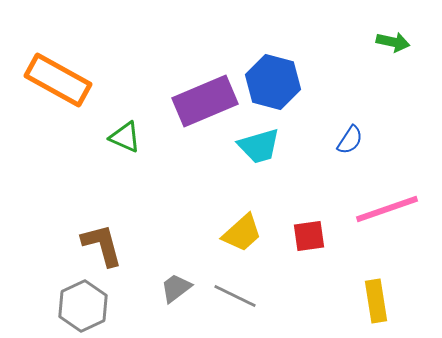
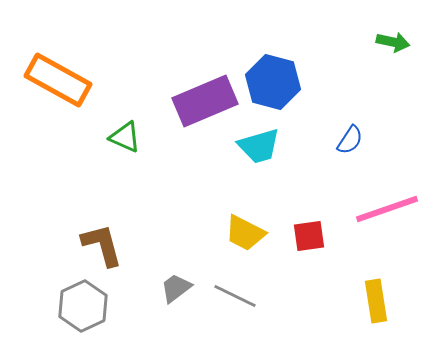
yellow trapezoid: moved 3 px right; rotated 69 degrees clockwise
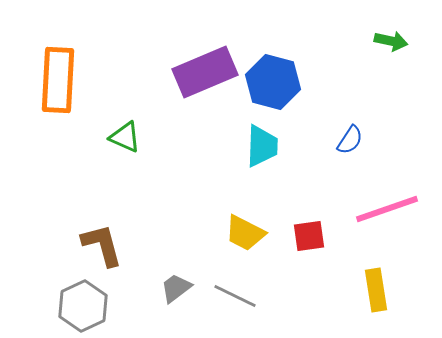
green arrow: moved 2 px left, 1 px up
orange rectangle: rotated 64 degrees clockwise
purple rectangle: moved 29 px up
cyan trapezoid: moved 3 px right; rotated 72 degrees counterclockwise
yellow rectangle: moved 11 px up
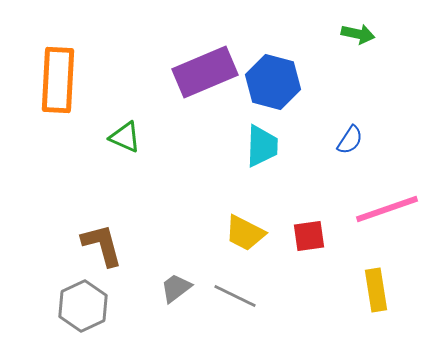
green arrow: moved 33 px left, 7 px up
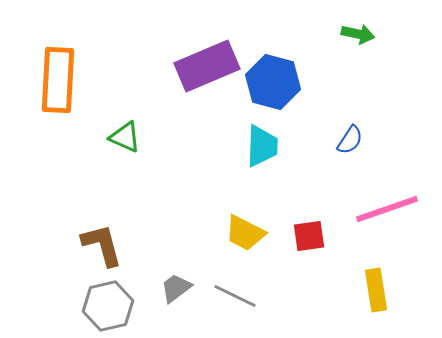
purple rectangle: moved 2 px right, 6 px up
gray hexagon: moved 25 px right; rotated 12 degrees clockwise
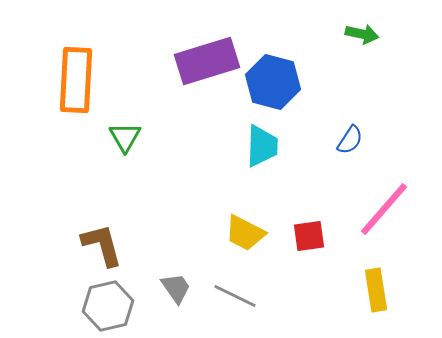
green arrow: moved 4 px right
purple rectangle: moved 5 px up; rotated 6 degrees clockwise
orange rectangle: moved 18 px right
green triangle: rotated 36 degrees clockwise
pink line: moved 3 px left; rotated 30 degrees counterclockwise
gray trapezoid: rotated 92 degrees clockwise
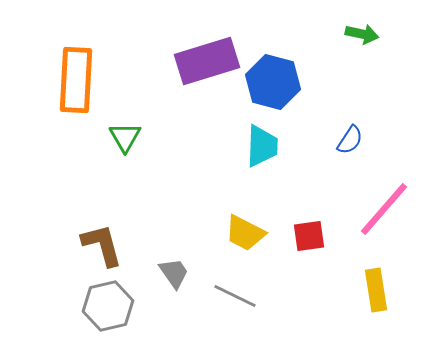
gray trapezoid: moved 2 px left, 15 px up
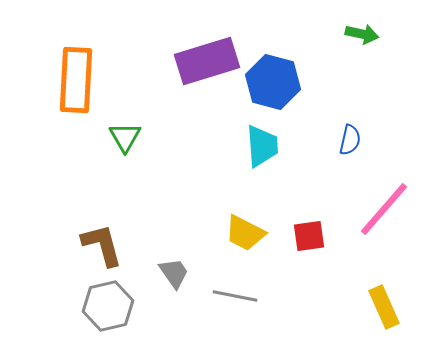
blue semicircle: rotated 20 degrees counterclockwise
cyan trapezoid: rotated 6 degrees counterclockwise
yellow rectangle: moved 8 px right, 17 px down; rotated 15 degrees counterclockwise
gray line: rotated 15 degrees counterclockwise
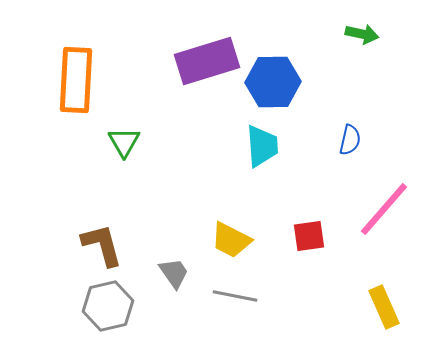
blue hexagon: rotated 16 degrees counterclockwise
green triangle: moved 1 px left, 5 px down
yellow trapezoid: moved 14 px left, 7 px down
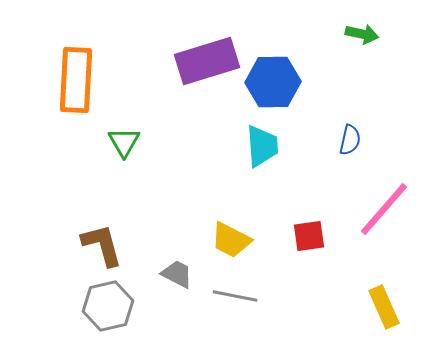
gray trapezoid: moved 3 px right, 1 px down; rotated 28 degrees counterclockwise
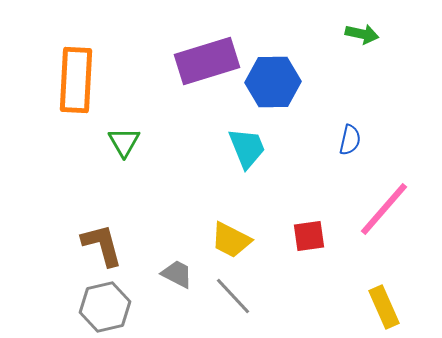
cyan trapezoid: moved 15 px left, 2 px down; rotated 18 degrees counterclockwise
gray line: moved 2 px left; rotated 36 degrees clockwise
gray hexagon: moved 3 px left, 1 px down
